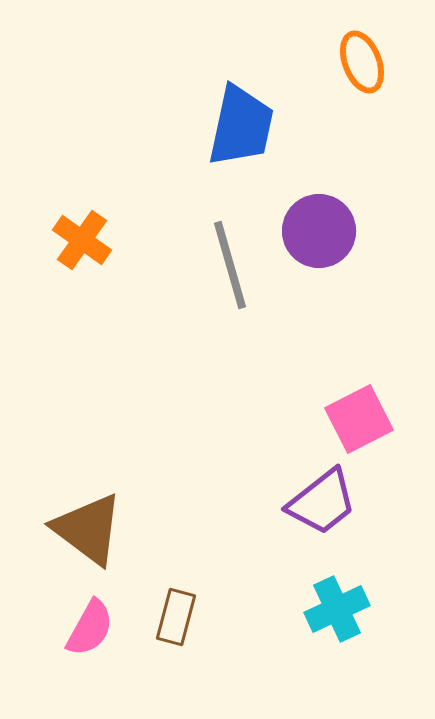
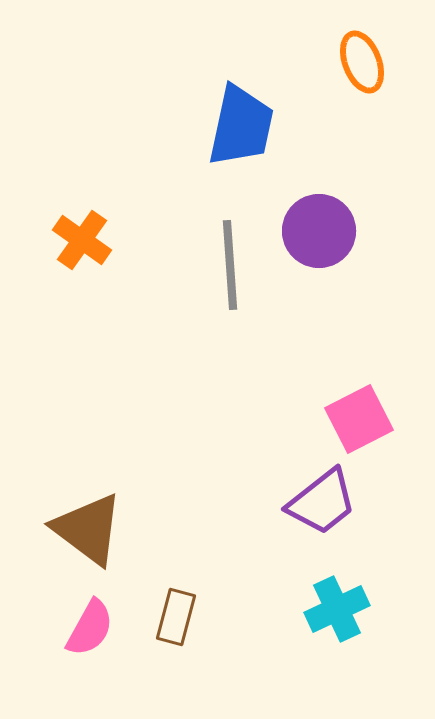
gray line: rotated 12 degrees clockwise
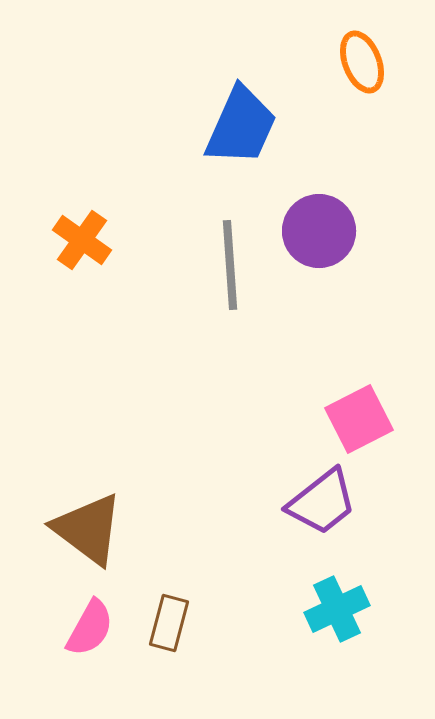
blue trapezoid: rotated 12 degrees clockwise
brown rectangle: moved 7 px left, 6 px down
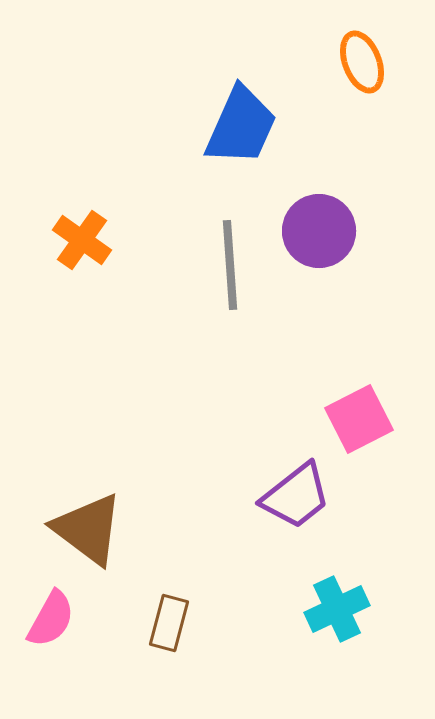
purple trapezoid: moved 26 px left, 6 px up
pink semicircle: moved 39 px left, 9 px up
